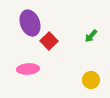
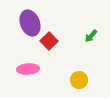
yellow circle: moved 12 px left
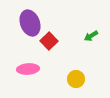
green arrow: rotated 16 degrees clockwise
yellow circle: moved 3 px left, 1 px up
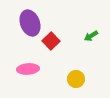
red square: moved 2 px right
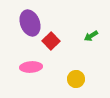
pink ellipse: moved 3 px right, 2 px up
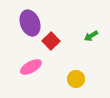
pink ellipse: rotated 25 degrees counterclockwise
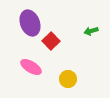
green arrow: moved 5 px up; rotated 16 degrees clockwise
pink ellipse: rotated 60 degrees clockwise
yellow circle: moved 8 px left
